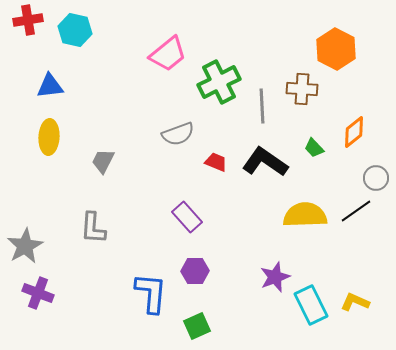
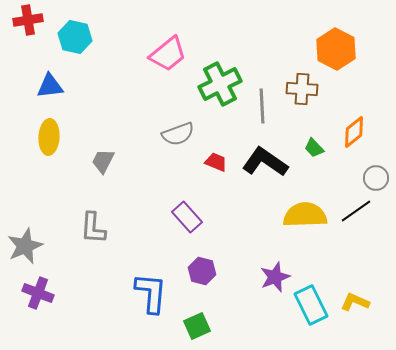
cyan hexagon: moved 7 px down
green cross: moved 1 px right, 2 px down
gray star: rotated 6 degrees clockwise
purple hexagon: moved 7 px right; rotated 16 degrees clockwise
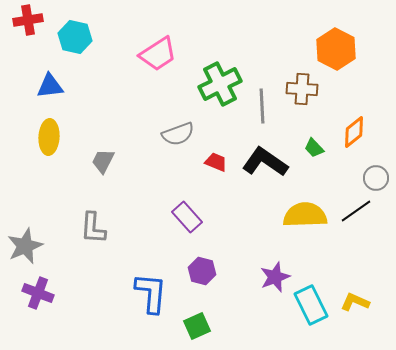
pink trapezoid: moved 10 px left; rotated 6 degrees clockwise
